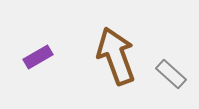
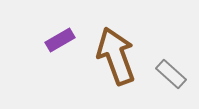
purple rectangle: moved 22 px right, 17 px up
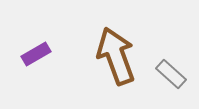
purple rectangle: moved 24 px left, 14 px down
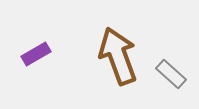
brown arrow: moved 2 px right
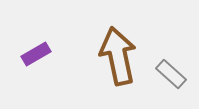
brown arrow: rotated 8 degrees clockwise
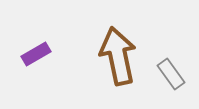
gray rectangle: rotated 12 degrees clockwise
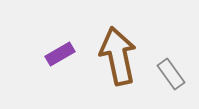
purple rectangle: moved 24 px right
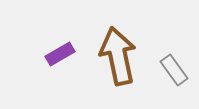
gray rectangle: moved 3 px right, 4 px up
